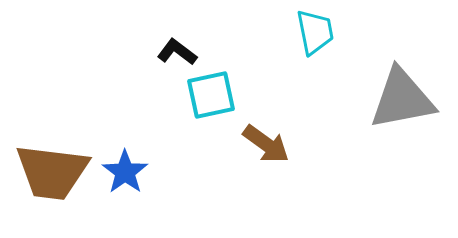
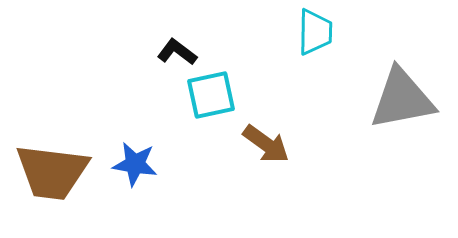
cyan trapezoid: rotated 12 degrees clockwise
blue star: moved 10 px right, 8 px up; rotated 27 degrees counterclockwise
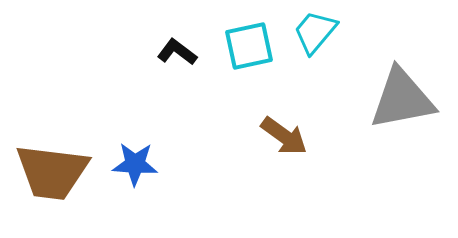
cyan trapezoid: rotated 141 degrees counterclockwise
cyan square: moved 38 px right, 49 px up
brown arrow: moved 18 px right, 8 px up
blue star: rotated 6 degrees counterclockwise
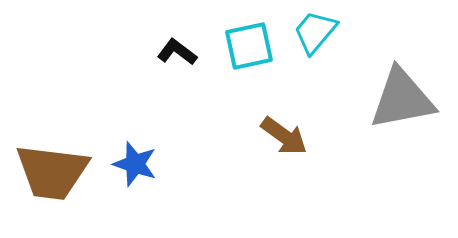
blue star: rotated 15 degrees clockwise
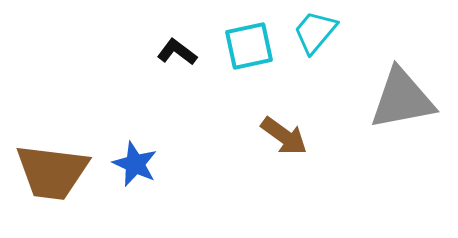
blue star: rotated 6 degrees clockwise
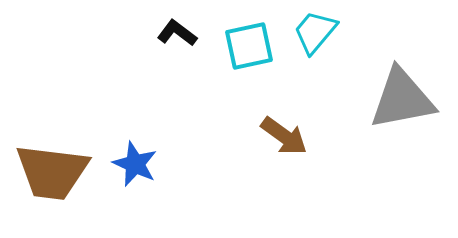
black L-shape: moved 19 px up
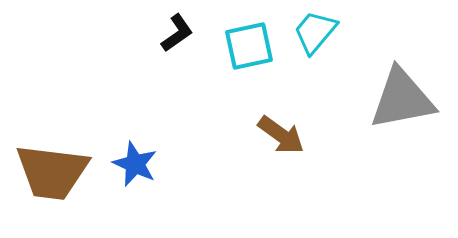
black L-shape: rotated 108 degrees clockwise
brown arrow: moved 3 px left, 1 px up
